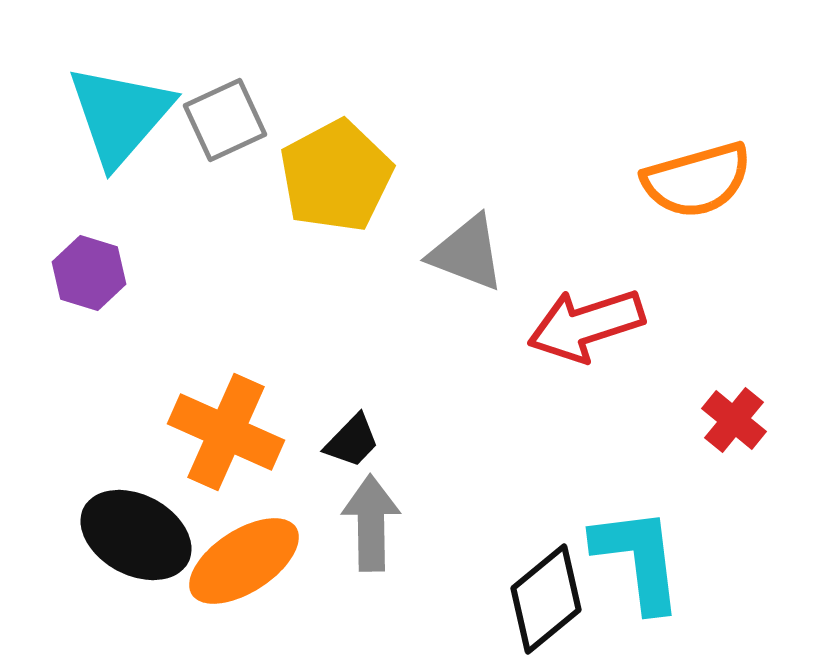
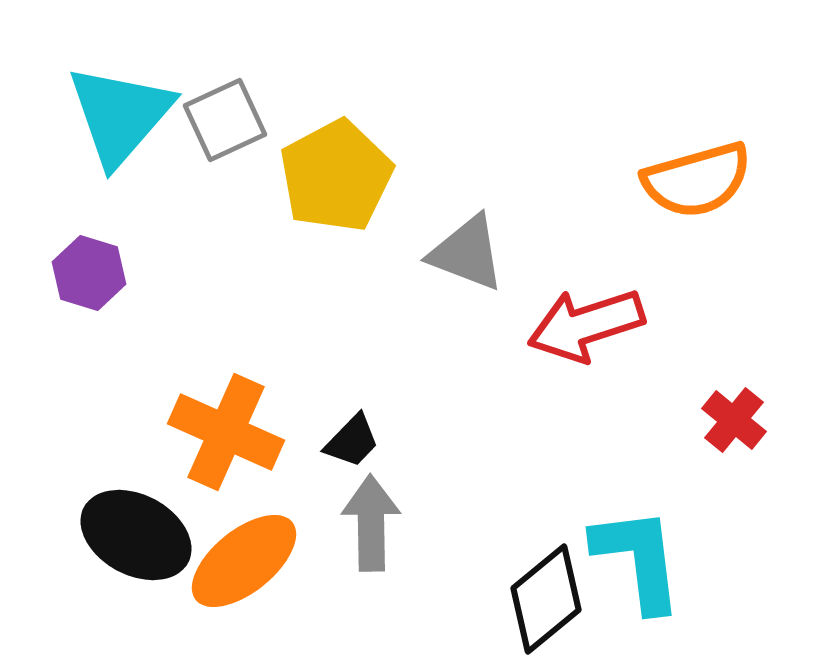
orange ellipse: rotated 6 degrees counterclockwise
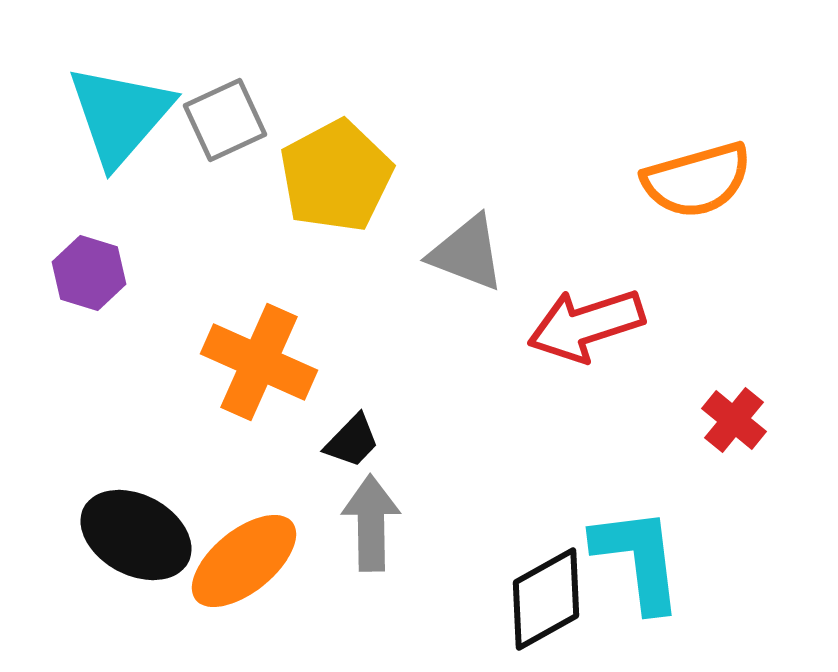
orange cross: moved 33 px right, 70 px up
black diamond: rotated 10 degrees clockwise
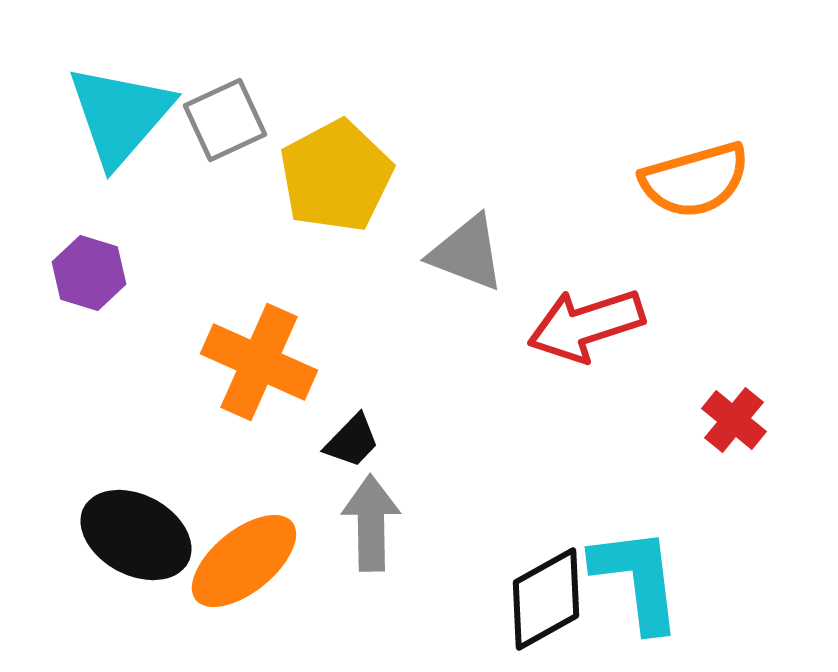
orange semicircle: moved 2 px left
cyan L-shape: moved 1 px left, 20 px down
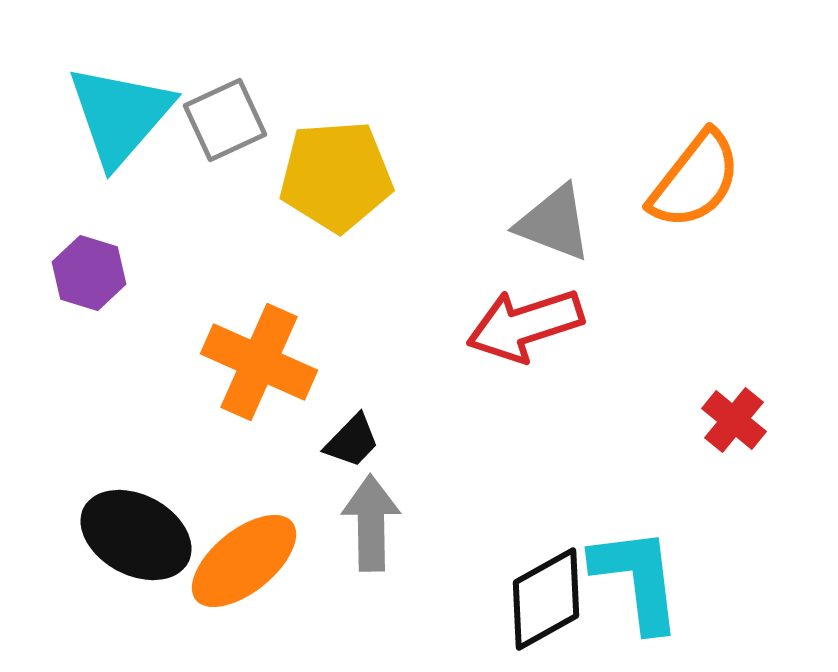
yellow pentagon: rotated 24 degrees clockwise
orange semicircle: rotated 36 degrees counterclockwise
gray triangle: moved 87 px right, 30 px up
red arrow: moved 61 px left
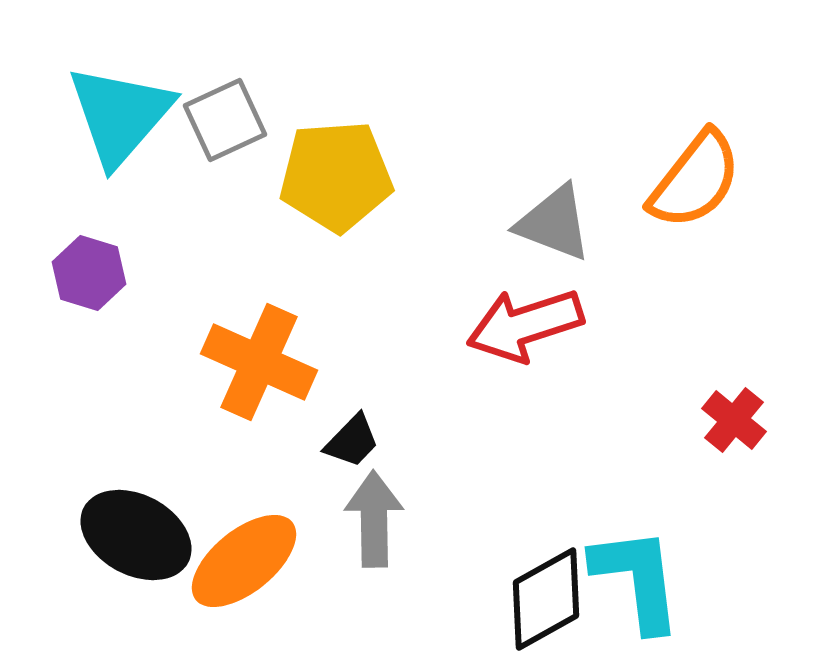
gray arrow: moved 3 px right, 4 px up
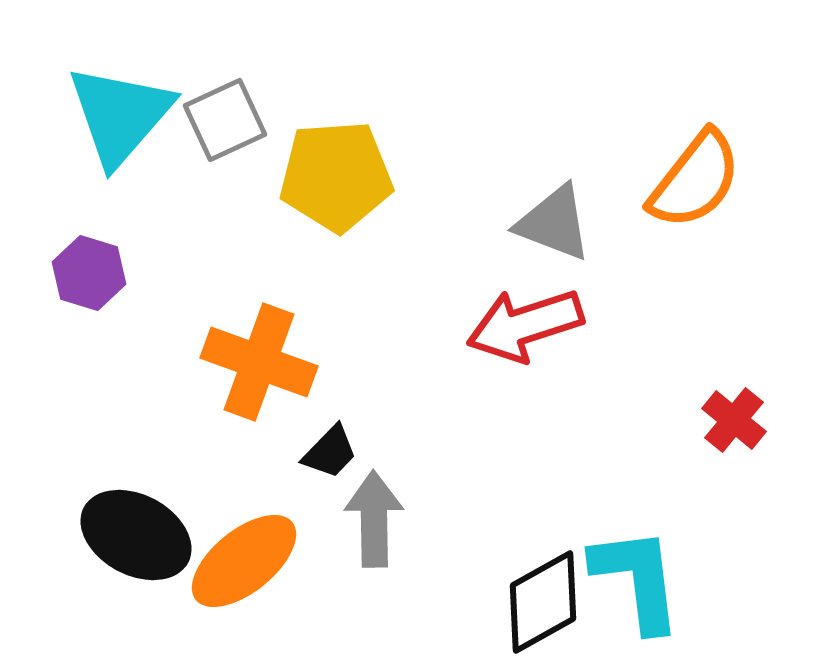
orange cross: rotated 4 degrees counterclockwise
black trapezoid: moved 22 px left, 11 px down
black diamond: moved 3 px left, 3 px down
